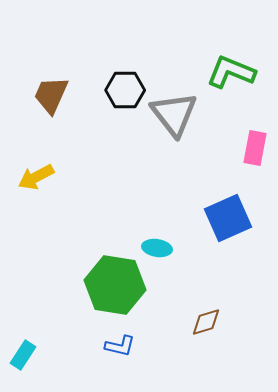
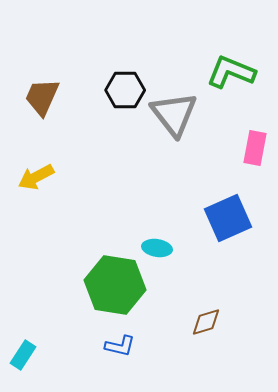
brown trapezoid: moved 9 px left, 2 px down
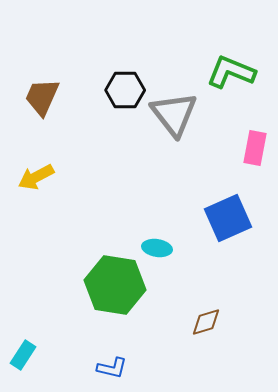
blue L-shape: moved 8 px left, 22 px down
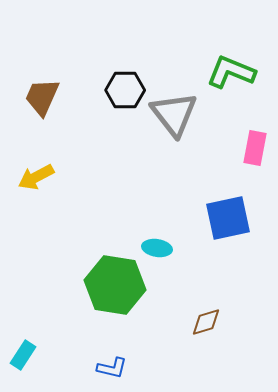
blue square: rotated 12 degrees clockwise
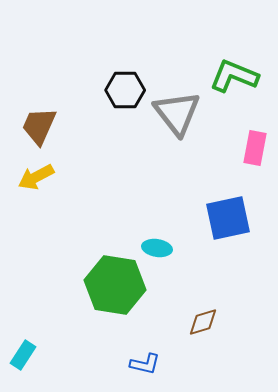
green L-shape: moved 3 px right, 4 px down
brown trapezoid: moved 3 px left, 29 px down
gray triangle: moved 3 px right, 1 px up
brown diamond: moved 3 px left
blue L-shape: moved 33 px right, 4 px up
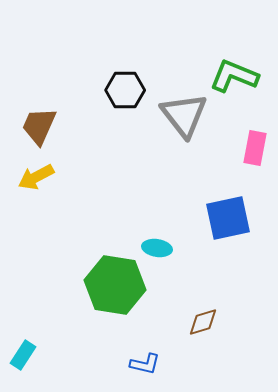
gray triangle: moved 7 px right, 2 px down
